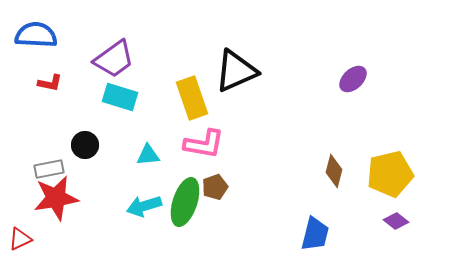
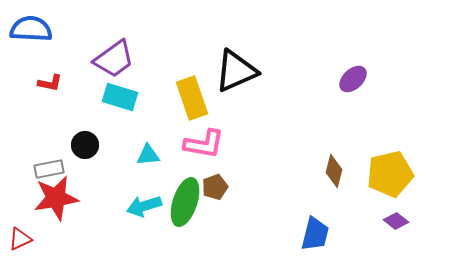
blue semicircle: moved 5 px left, 6 px up
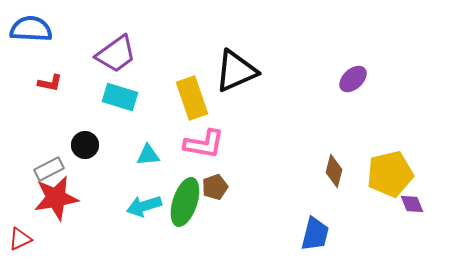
purple trapezoid: moved 2 px right, 5 px up
gray rectangle: rotated 16 degrees counterclockwise
purple diamond: moved 16 px right, 17 px up; rotated 30 degrees clockwise
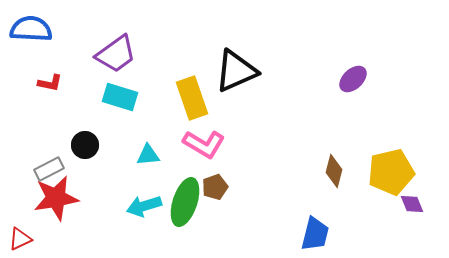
pink L-shape: rotated 21 degrees clockwise
yellow pentagon: moved 1 px right, 2 px up
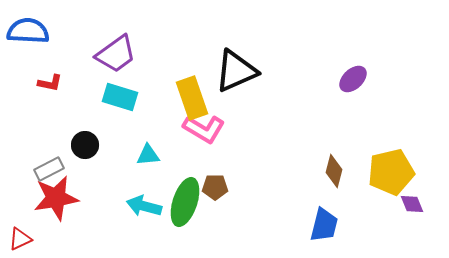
blue semicircle: moved 3 px left, 2 px down
pink L-shape: moved 15 px up
brown pentagon: rotated 20 degrees clockwise
cyan arrow: rotated 32 degrees clockwise
blue trapezoid: moved 9 px right, 9 px up
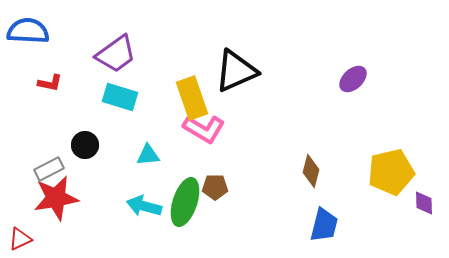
brown diamond: moved 23 px left
purple diamond: moved 12 px right, 1 px up; rotated 20 degrees clockwise
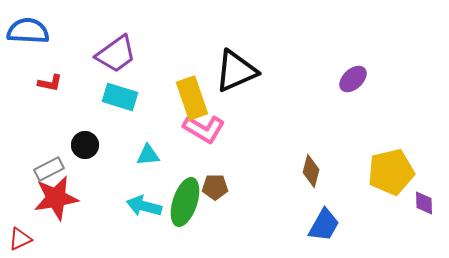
blue trapezoid: rotated 15 degrees clockwise
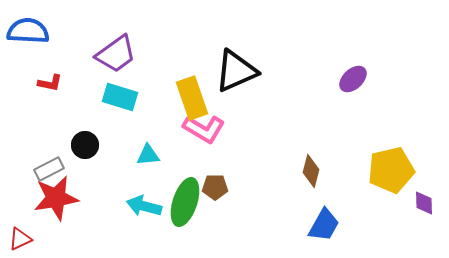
yellow pentagon: moved 2 px up
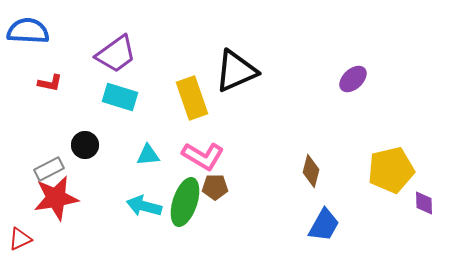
pink L-shape: moved 1 px left, 27 px down
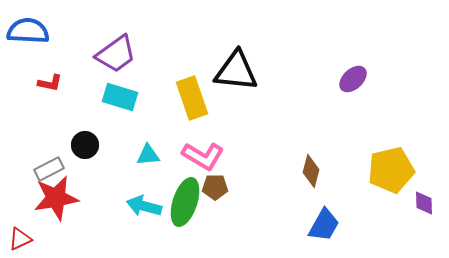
black triangle: rotated 30 degrees clockwise
